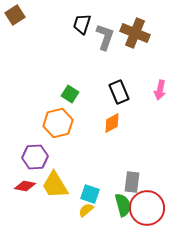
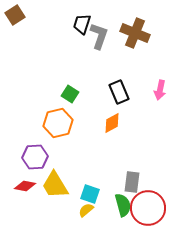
gray L-shape: moved 6 px left, 1 px up
red circle: moved 1 px right
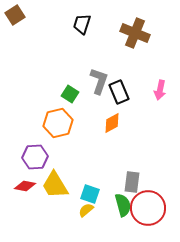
gray L-shape: moved 45 px down
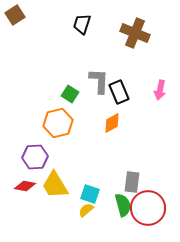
gray L-shape: rotated 16 degrees counterclockwise
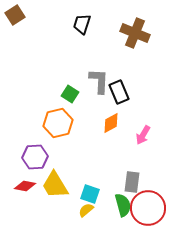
pink arrow: moved 17 px left, 45 px down; rotated 18 degrees clockwise
orange diamond: moved 1 px left
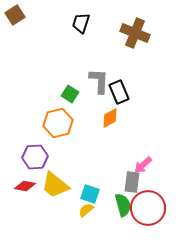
black trapezoid: moved 1 px left, 1 px up
orange diamond: moved 1 px left, 5 px up
pink arrow: moved 30 px down; rotated 18 degrees clockwise
yellow trapezoid: rotated 20 degrees counterclockwise
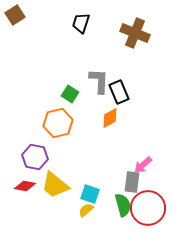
purple hexagon: rotated 15 degrees clockwise
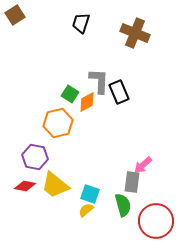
orange diamond: moved 23 px left, 16 px up
red circle: moved 8 px right, 13 px down
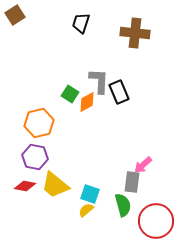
brown cross: rotated 16 degrees counterclockwise
orange hexagon: moved 19 px left
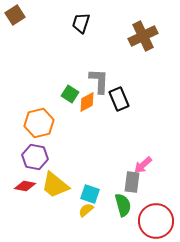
brown cross: moved 8 px right, 3 px down; rotated 32 degrees counterclockwise
black rectangle: moved 7 px down
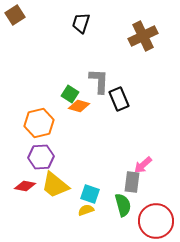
orange diamond: moved 8 px left, 4 px down; rotated 45 degrees clockwise
purple hexagon: moved 6 px right; rotated 15 degrees counterclockwise
yellow semicircle: rotated 21 degrees clockwise
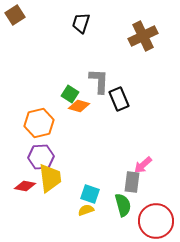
yellow trapezoid: moved 5 px left, 7 px up; rotated 136 degrees counterclockwise
